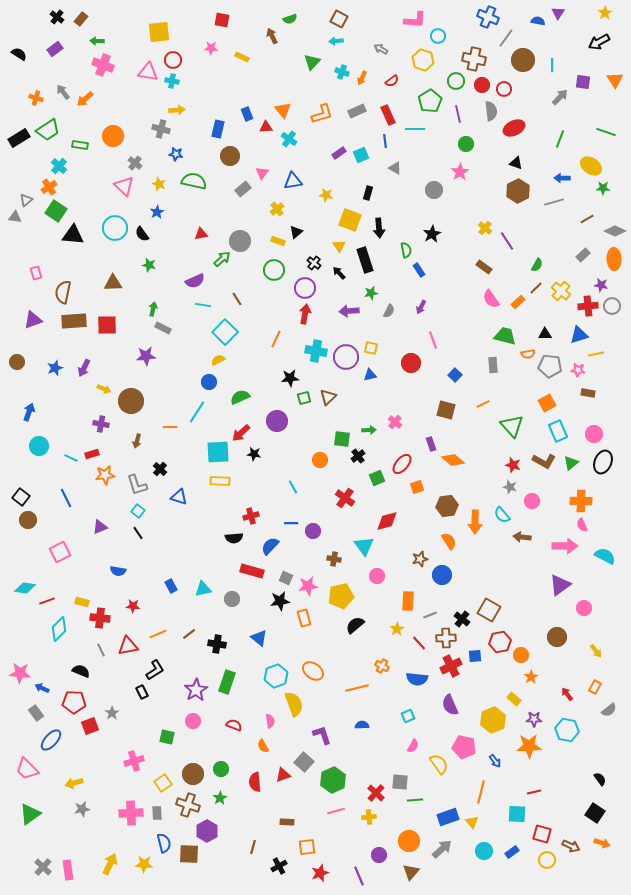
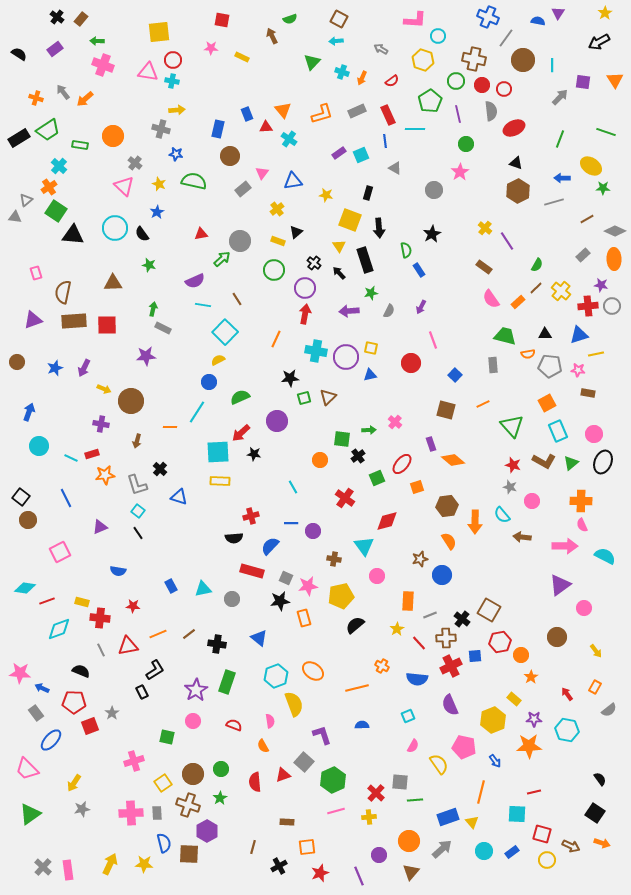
cyan diamond at (59, 629): rotated 25 degrees clockwise
yellow arrow at (74, 783): rotated 42 degrees counterclockwise
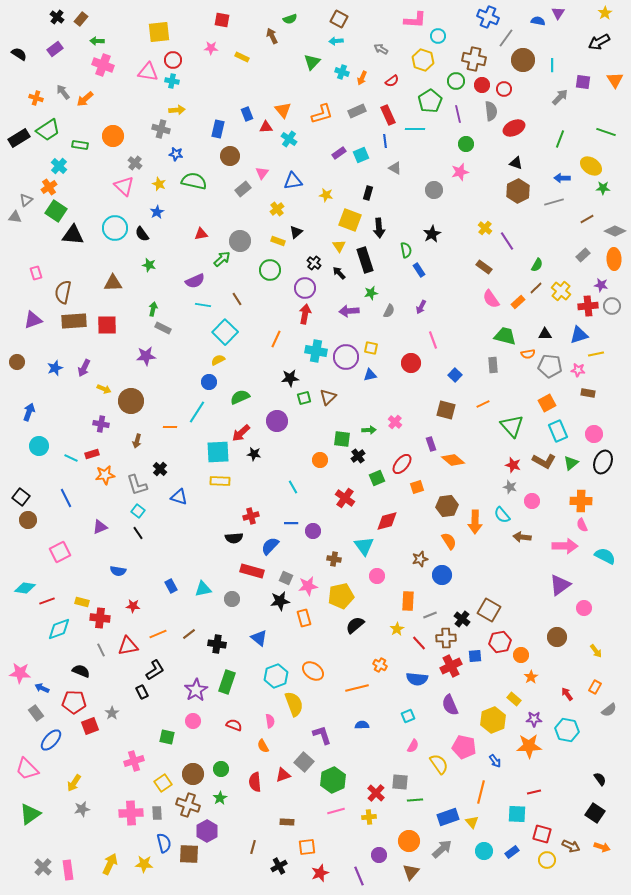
pink star at (460, 172): rotated 18 degrees clockwise
green circle at (274, 270): moved 4 px left
orange cross at (382, 666): moved 2 px left, 1 px up
orange arrow at (602, 843): moved 4 px down
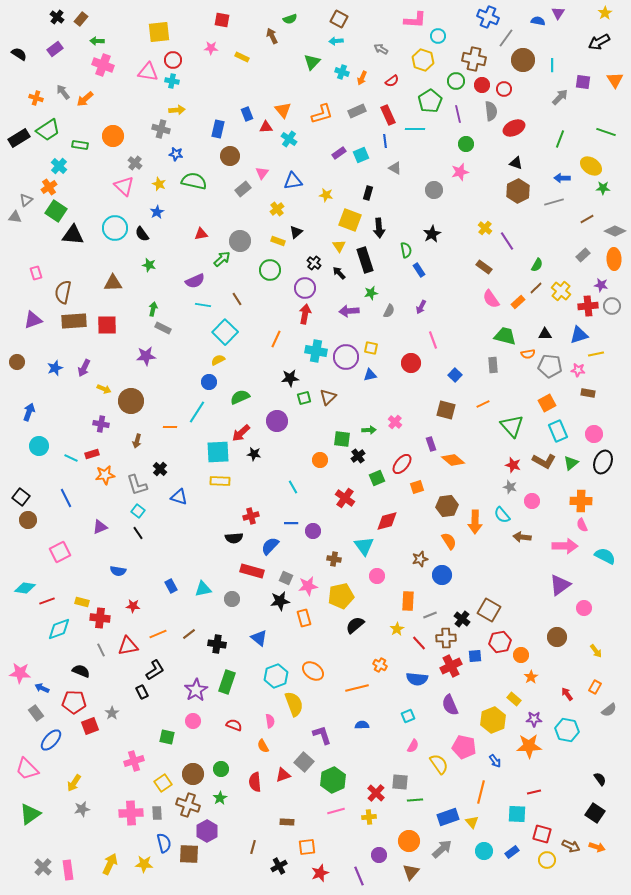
orange arrow at (602, 847): moved 5 px left
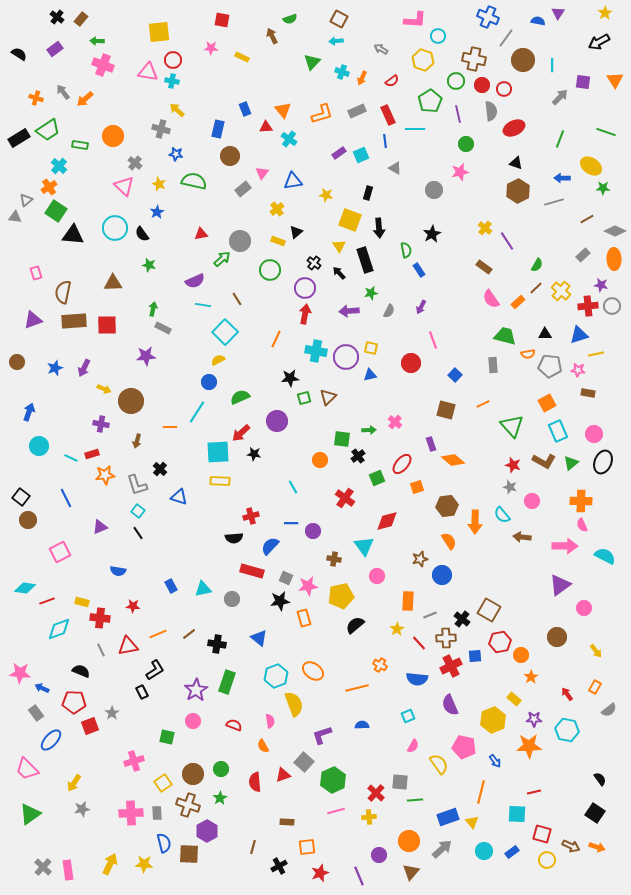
yellow arrow at (177, 110): rotated 133 degrees counterclockwise
blue rectangle at (247, 114): moved 2 px left, 5 px up
purple L-shape at (322, 735): rotated 90 degrees counterclockwise
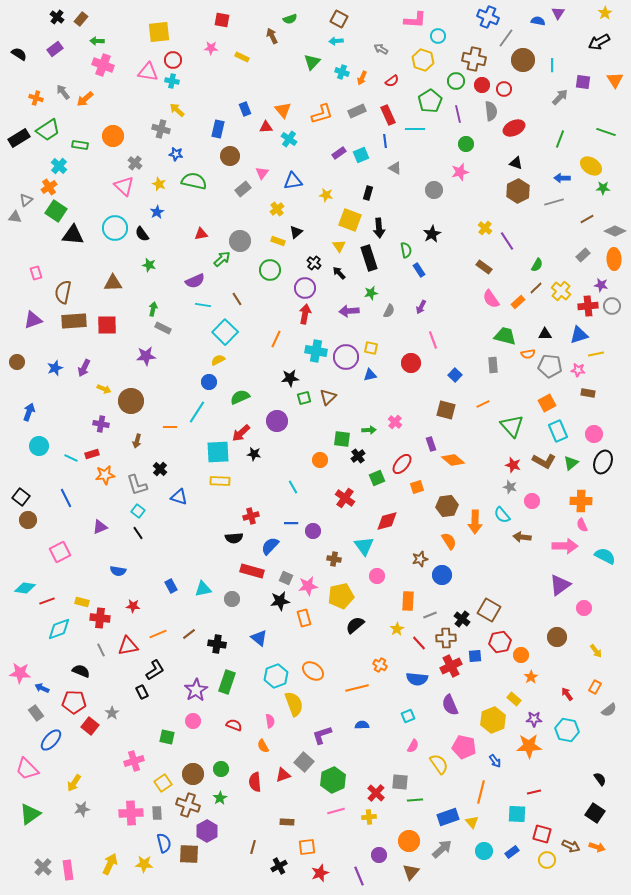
black rectangle at (365, 260): moved 4 px right, 2 px up
red square at (90, 726): rotated 30 degrees counterclockwise
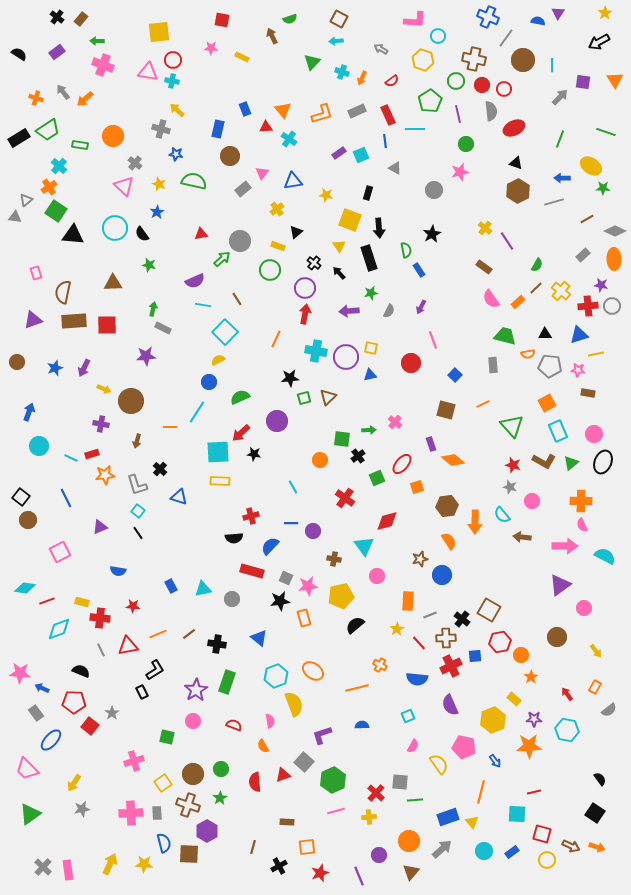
purple rectangle at (55, 49): moved 2 px right, 3 px down
yellow rectangle at (278, 241): moved 5 px down
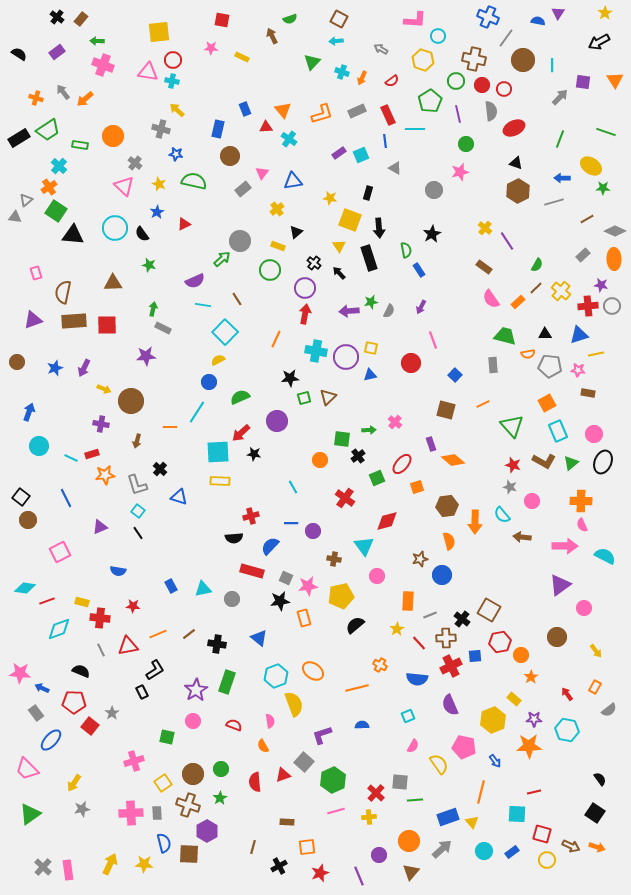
yellow star at (326, 195): moved 4 px right, 3 px down
red triangle at (201, 234): moved 17 px left, 10 px up; rotated 16 degrees counterclockwise
green star at (371, 293): moved 9 px down
orange semicircle at (449, 541): rotated 18 degrees clockwise
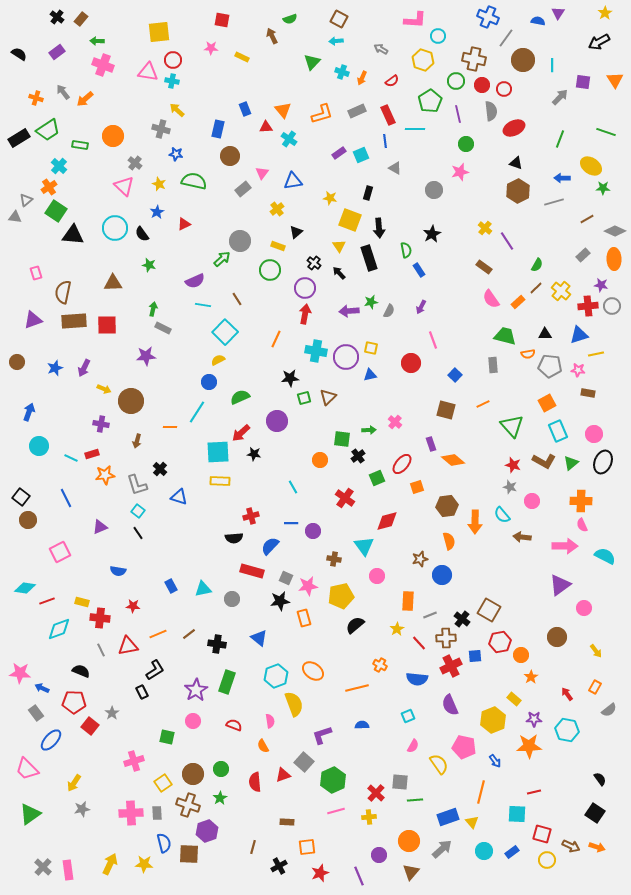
purple hexagon at (207, 831): rotated 10 degrees clockwise
